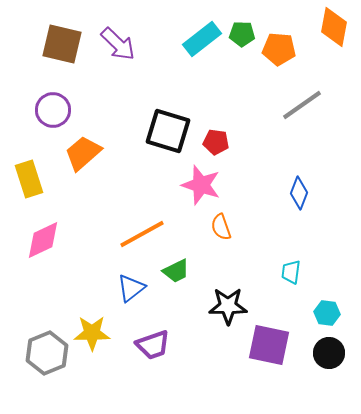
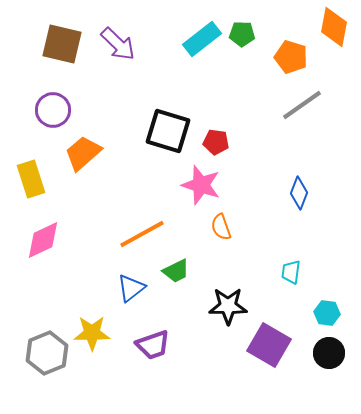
orange pentagon: moved 12 px right, 8 px down; rotated 12 degrees clockwise
yellow rectangle: moved 2 px right
purple square: rotated 18 degrees clockwise
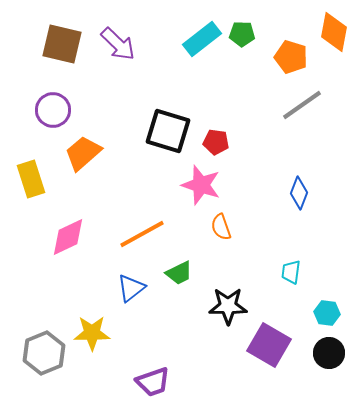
orange diamond: moved 5 px down
pink diamond: moved 25 px right, 3 px up
green trapezoid: moved 3 px right, 2 px down
purple trapezoid: moved 37 px down
gray hexagon: moved 3 px left
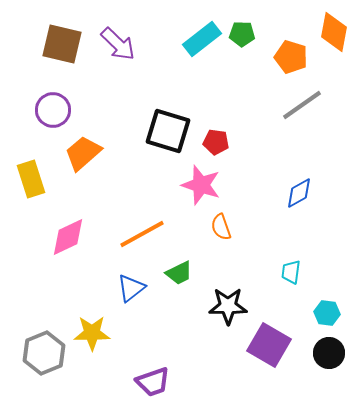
blue diamond: rotated 40 degrees clockwise
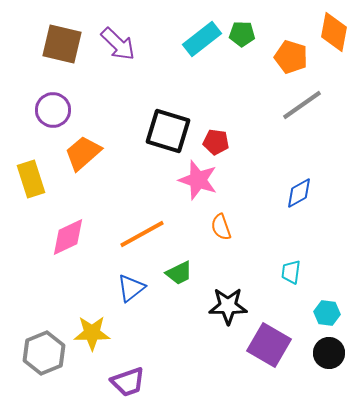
pink star: moved 3 px left, 5 px up
purple trapezoid: moved 25 px left
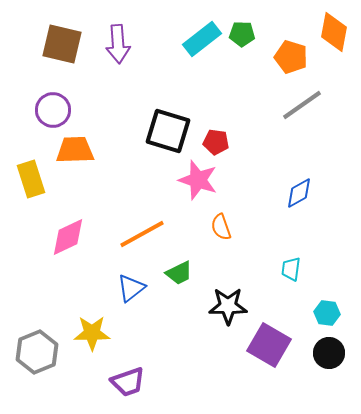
purple arrow: rotated 42 degrees clockwise
orange trapezoid: moved 8 px left, 3 px up; rotated 39 degrees clockwise
cyan trapezoid: moved 3 px up
gray hexagon: moved 7 px left, 1 px up
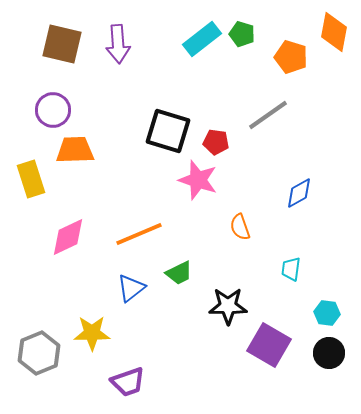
green pentagon: rotated 15 degrees clockwise
gray line: moved 34 px left, 10 px down
orange semicircle: moved 19 px right
orange line: moved 3 px left; rotated 6 degrees clockwise
gray hexagon: moved 2 px right, 1 px down
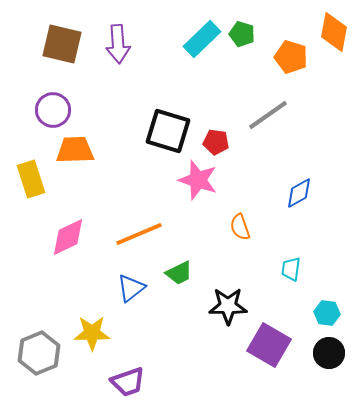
cyan rectangle: rotated 6 degrees counterclockwise
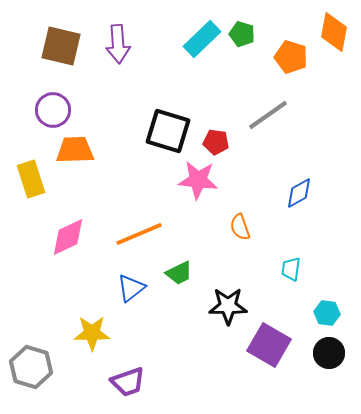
brown square: moved 1 px left, 2 px down
pink star: rotated 12 degrees counterclockwise
gray hexagon: moved 8 px left, 14 px down; rotated 21 degrees counterclockwise
